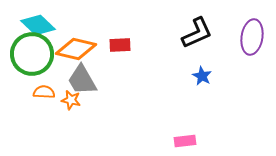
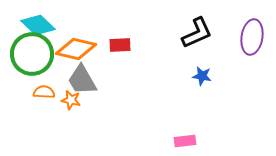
blue star: rotated 18 degrees counterclockwise
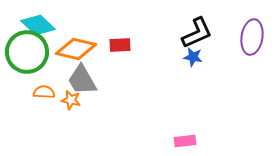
green circle: moved 5 px left, 2 px up
blue star: moved 9 px left, 19 px up
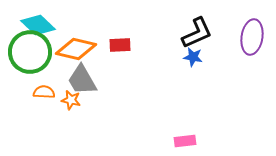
green circle: moved 3 px right
